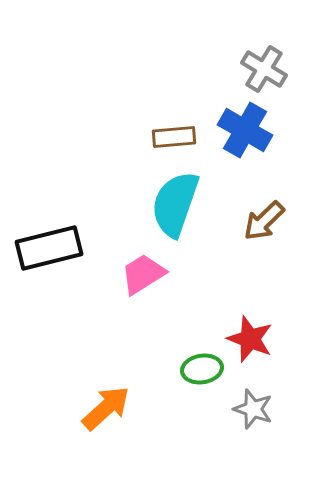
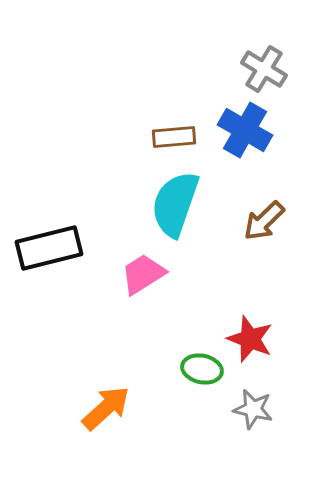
green ellipse: rotated 21 degrees clockwise
gray star: rotated 6 degrees counterclockwise
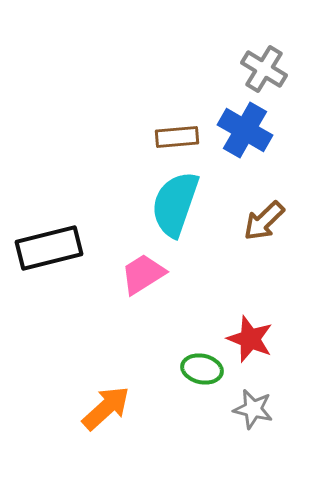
brown rectangle: moved 3 px right
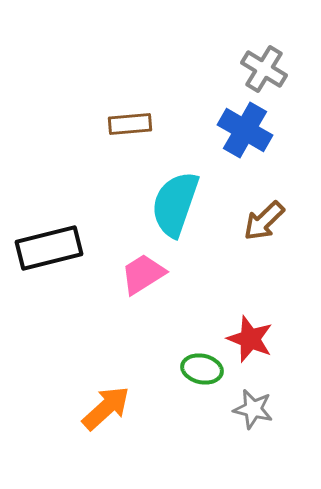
brown rectangle: moved 47 px left, 13 px up
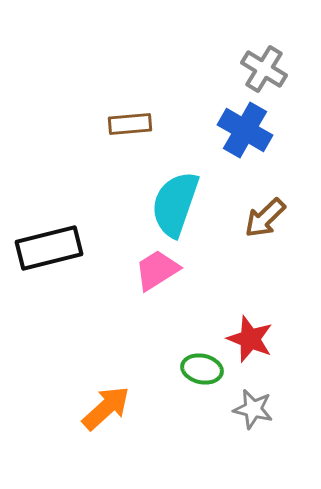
brown arrow: moved 1 px right, 3 px up
pink trapezoid: moved 14 px right, 4 px up
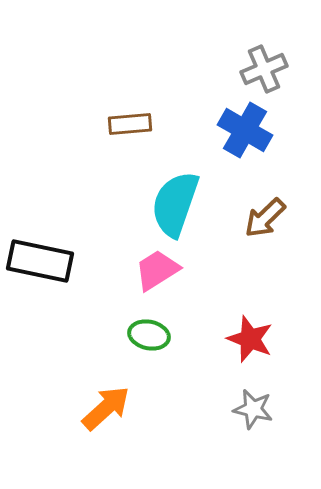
gray cross: rotated 36 degrees clockwise
black rectangle: moved 9 px left, 13 px down; rotated 26 degrees clockwise
green ellipse: moved 53 px left, 34 px up
